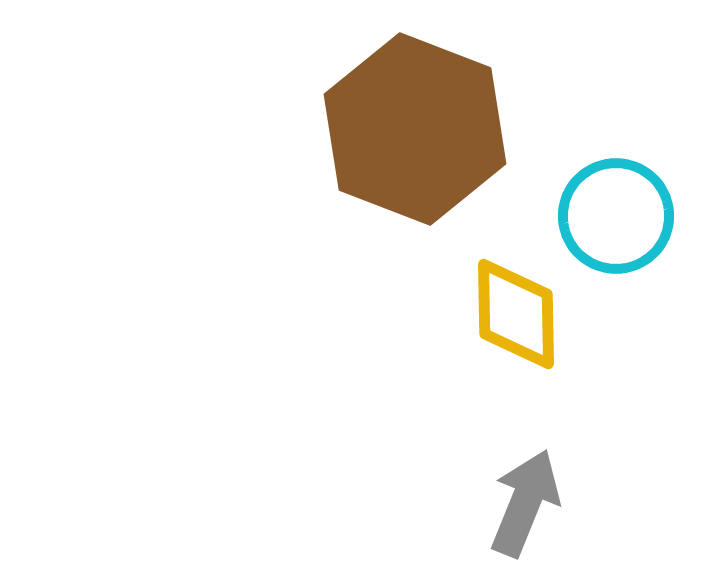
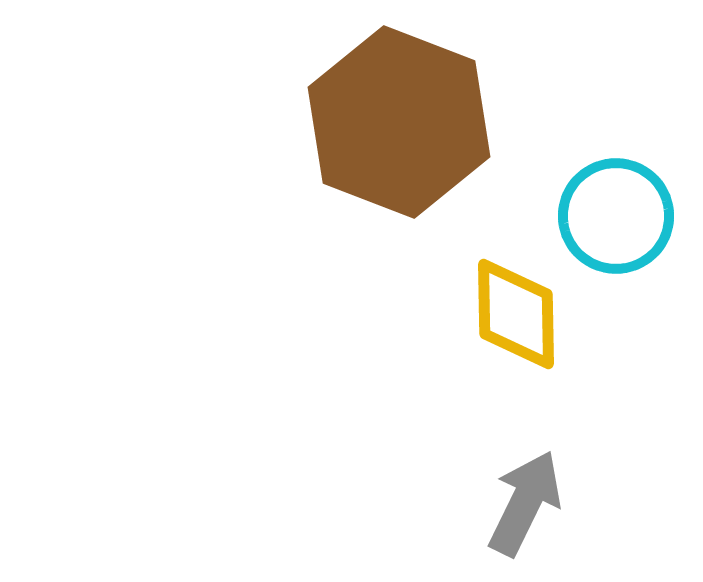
brown hexagon: moved 16 px left, 7 px up
gray arrow: rotated 4 degrees clockwise
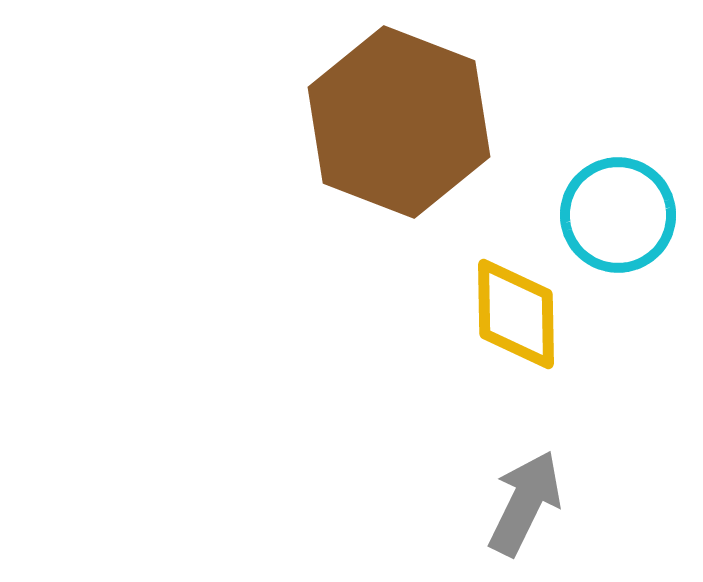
cyan circle: moved 2 px right, 1 px up
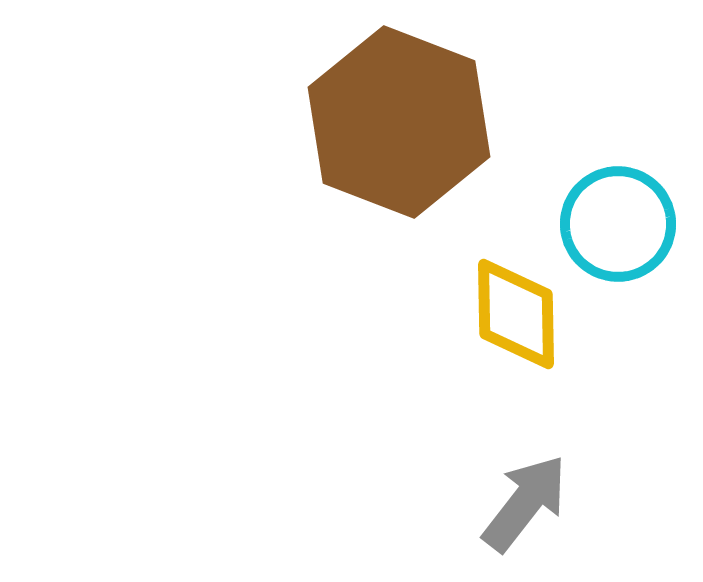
cyan circle: moved 9 px down
gray arrow: rotated 12 degrees clockwise
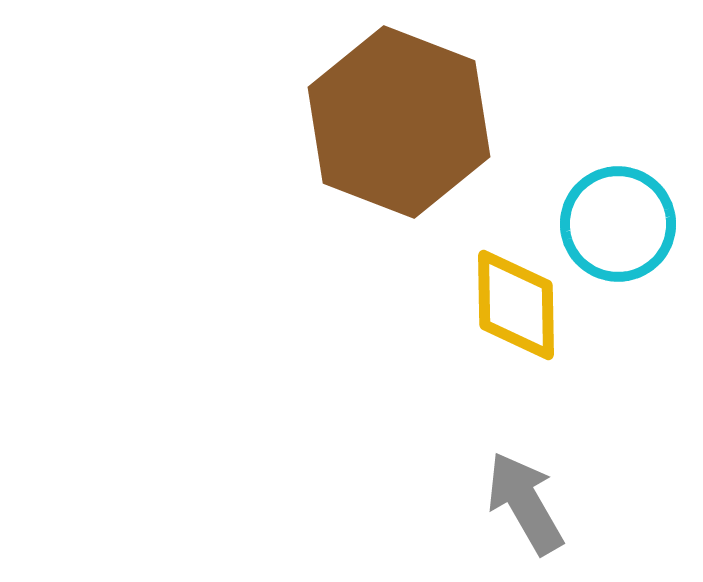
yellow diamond: moved 9 px up
gray arrow: rotated 68 degrees counterclockwise
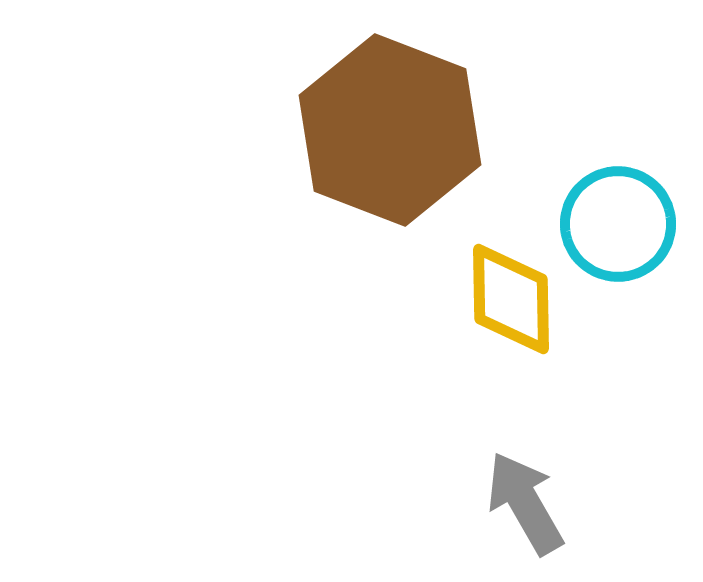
brown hexagon: moved 9 px left, 8 px down
yellow diamond: moved 5 px left, 6 px up
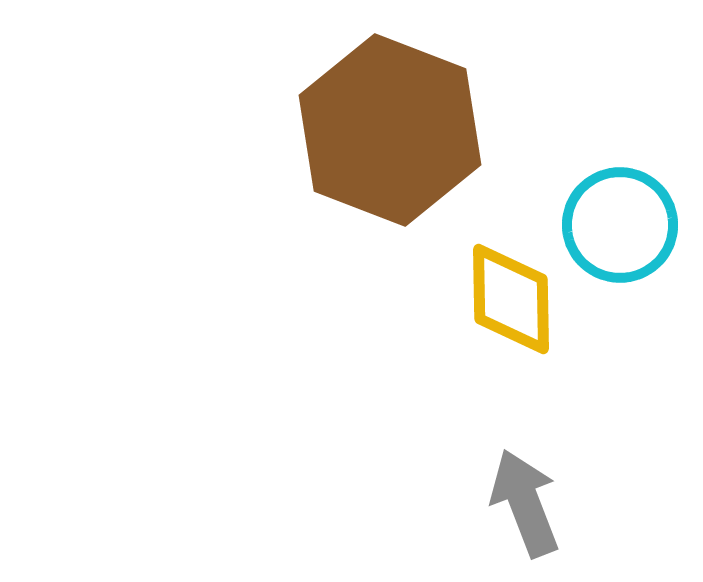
cyan circle: moved 2 px right, 1 px down
gray arrow: rotated 9 degrees clockwise
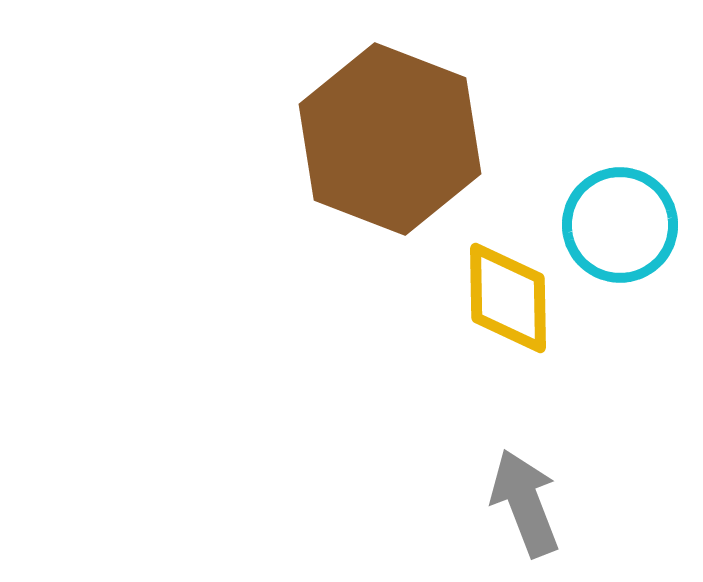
brown hexagon: moved 9 px down
yellow diamond: moved 3 px left, 1 px up
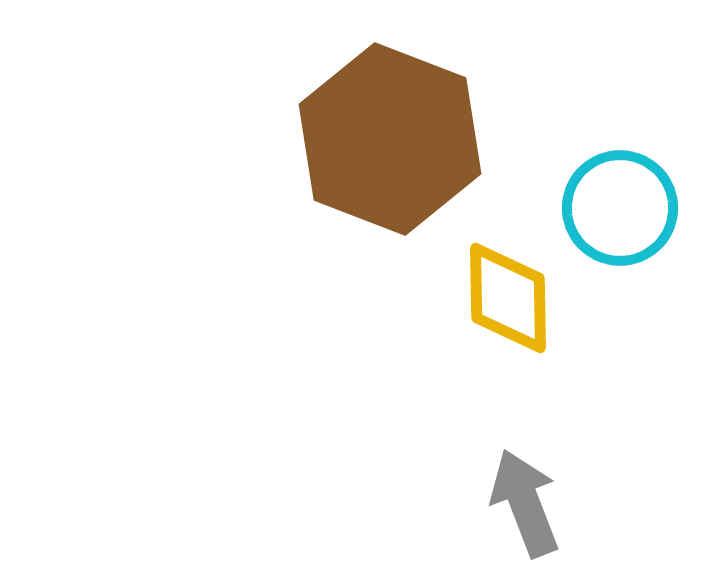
cyan circle: moved 17 px up
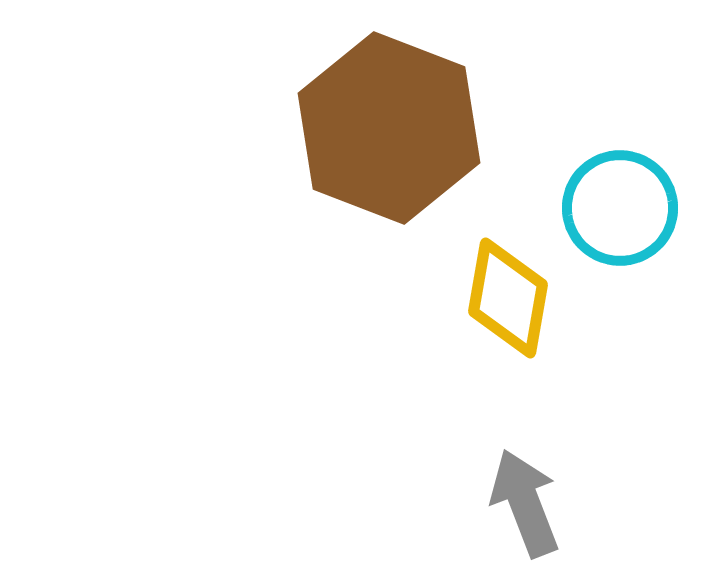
brown hexagon: moved 1 px left, 11 px up
yellow diamond: rotated 11 degrees clockwise
